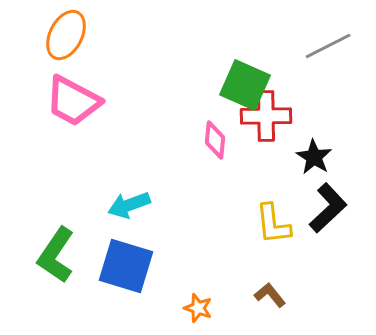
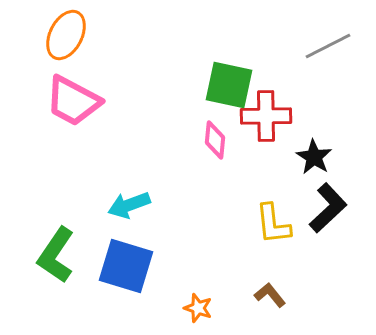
green square: moved 16 px left; rotated 12 degrees counterclockwise
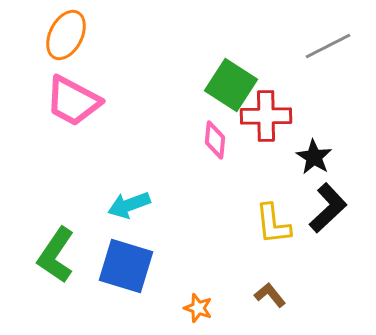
green square: moved 2 px right; rotated 21 degrees clockwise
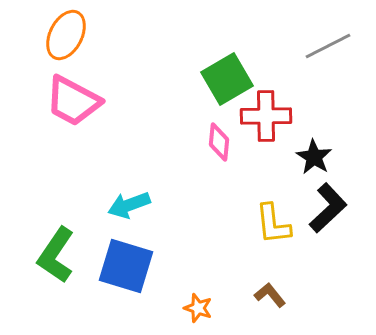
green square: moved 4 px left, 6 px up; rotated 27 degrees clockwise
pink diamond: moved 4 px right, 2 px down
